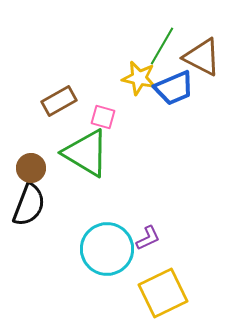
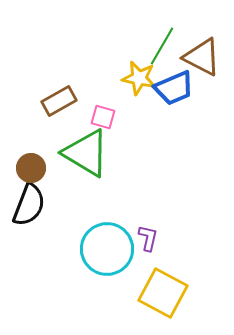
purple L-shape: rotated 52 degrees counterclockwise
yellow square: rotated 36 degrees counterclockwise
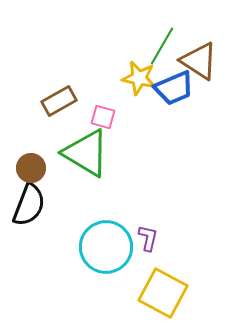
brown triangle: moved 3 px left, 4 px down; rotated 6 degrees clockwise
cyan circle: moved 1 px left, 2 px up
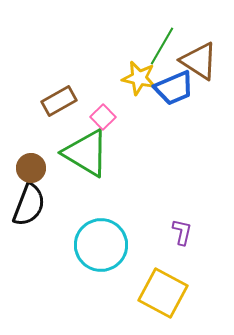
pink square: rotated 30 degrees clockwise
purple L-shape: moved 34 px right, 6 px up
cyan circle: moved 5 px left, 2 px up
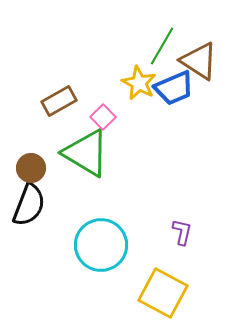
yellow star: moved 5 px down; rotated 16 degrees clockwise
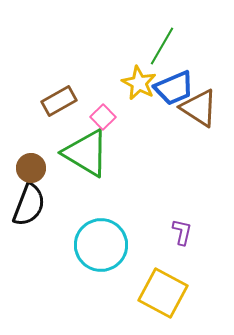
brown triangle: moved 47 px down
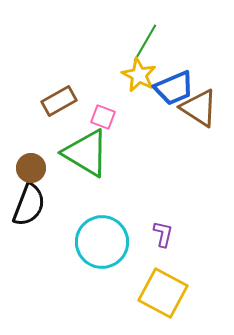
green line: moved 17 px left, 3 px up
yellow star: moved 8 px up
pink square: rotated 25 degrees counterclockwise
purple L-shape: moved 19 px left, 2 px down
cyan circle: moved 1 px right, 3 px up
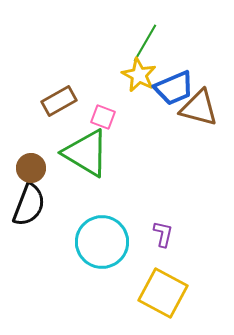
brown triangle: rotated 18 degrees counterclockwise
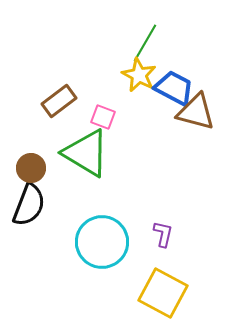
blue trapezoid: rotated 129 degrees counterclockwise
brown rectangle: rotated 8 degrees counterclockwise
brown triangle: moved 3 px left, 4 px down
